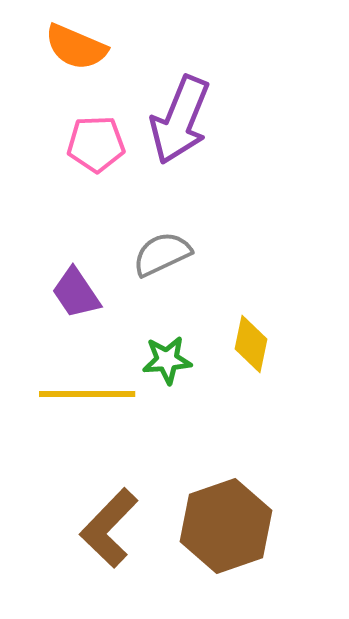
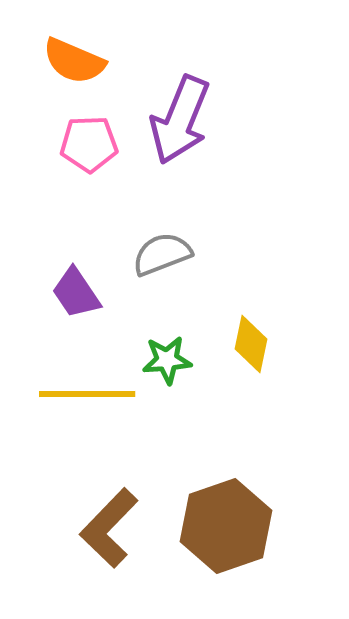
orange semicircle: moved 2 px left, 14 px down
pink pentagon: moved 7 px left
gray semicircle: rotated 4 degrees clockwise
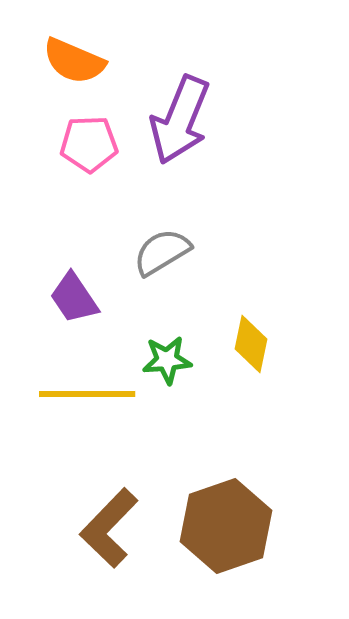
gray semicircle: moved 2 px up; rotated 10 degrees counterclockwise
purple trapezoid: moved 2 px left, 5 px down
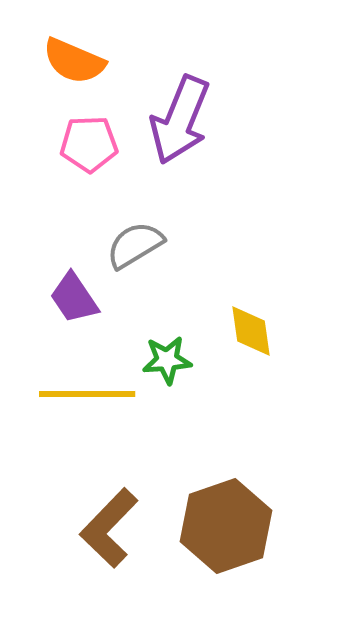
gray semicircle: moved 27 px left, 7 px up
yellow diamond: moved 13 px up; rotated 20 degrees counterclockwise
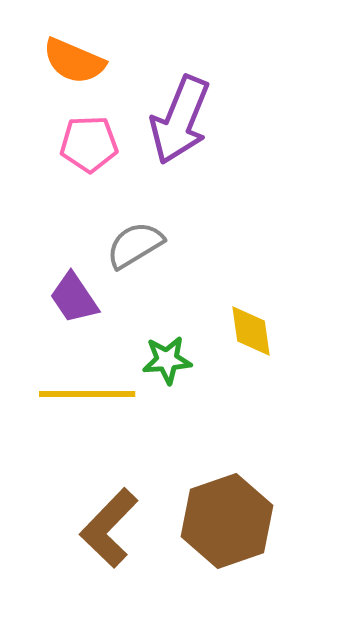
brown hexagon: moved 1 px right, 5 px up
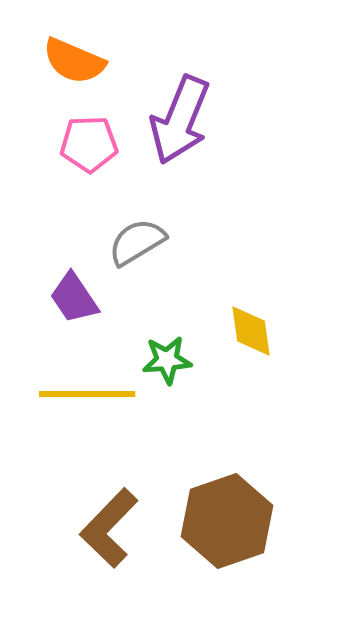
gray semicircle: moved 2 px right, 3 px up
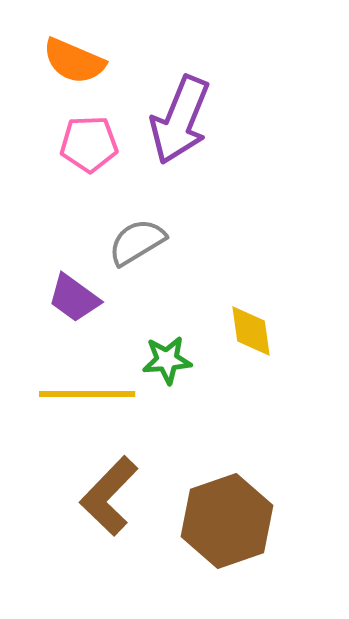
purple trapezoid: rotated 20 degrees counterclockwise
brown L-shape: moved 32 px up
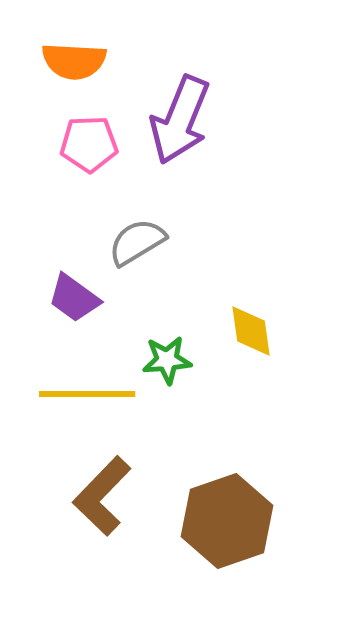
orange semicircle: rotated 20 degrees counterclockwise
brown L-shape: moved 7 px left
